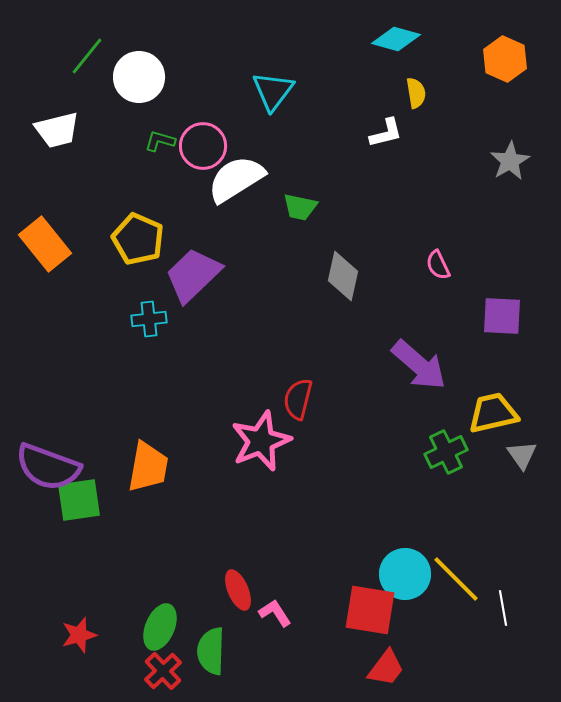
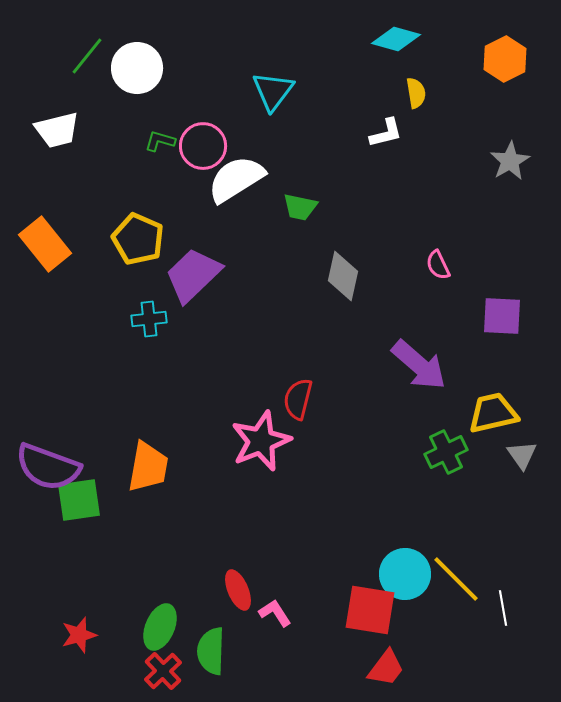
orange hexagon: rotated 9 degrees clockwise
white circle: moved 2 px left, 9 px up
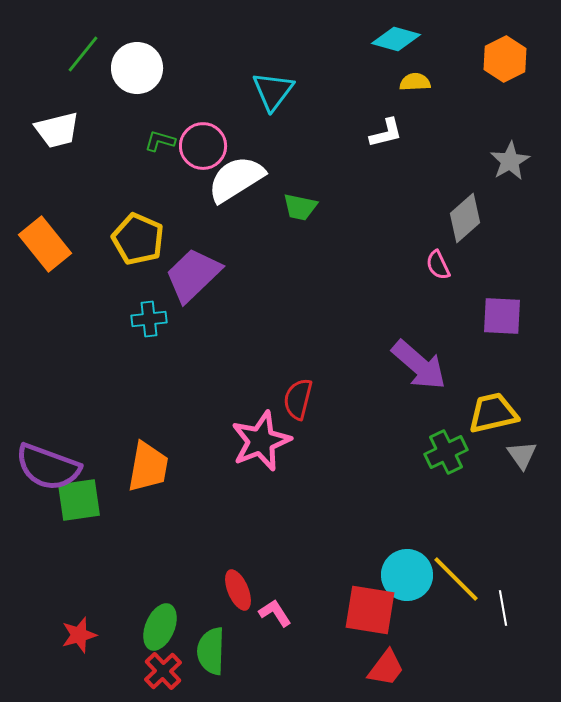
green line: moved 4 px left, 2 px up
yellow semicircle: moved 1 px left, 11 px up; rotated 84 degrees counterclockwise
gray diamond: moved 122 px right, 58 px up; rotated 36 degrees clockwise
cyan circle: moved 2 px right, 1 px down
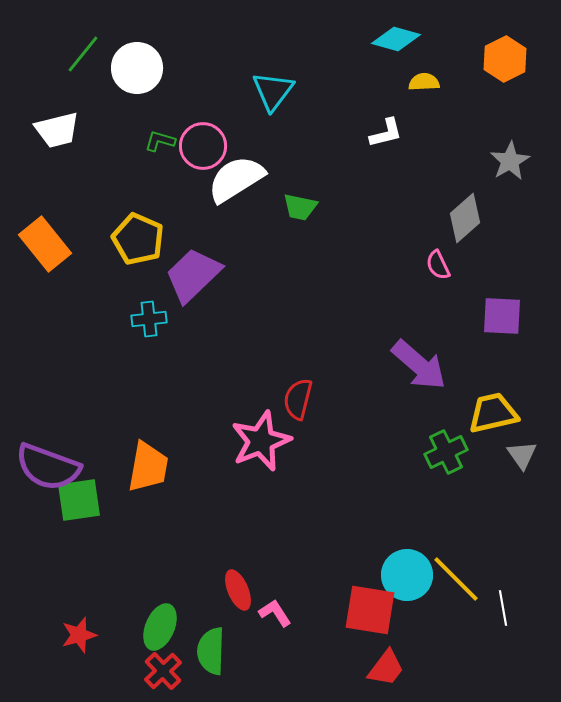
yellow semicircle: moved 9 px right
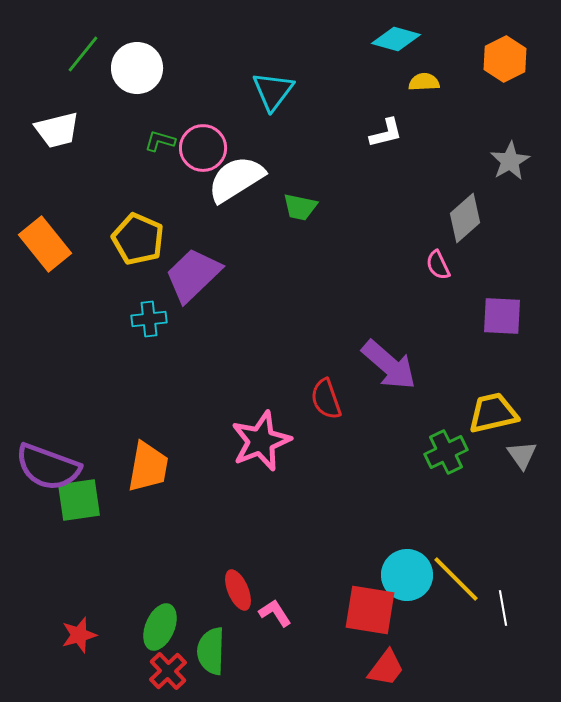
pink circle: moved 2 px down
purple arrow: moved 30 px left
red semicircle: moved 28 px right; rotated 33 degrees counterclockwise
red cross: moved 5 px right
